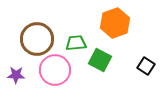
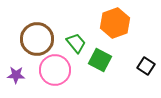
green trapezoid: rotated 55 degrees clockwise
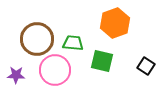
green trapezoid: moved 3 px left; rotated 45 degrees counterclockwise
green square: moved 2 px right, 1 px down; rotated 15 degrees counterclockwise
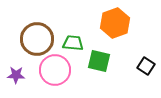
green square: moved 3 px left
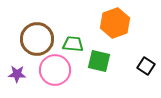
green trapezoid: moved 1 px down
purple star: moved 1 px right, 1 px up
